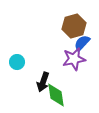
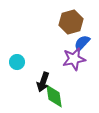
brown hexagon: moved 3 px left, 4 px up
green diamond: moved 2 px left, 1 px down
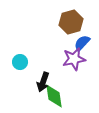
cyan circle: moved 3 px right
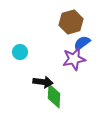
blue semicircle: rotated 12 degrees clockwise
cyan circle: moved 10 px up
black arrow: rotated 102 degrees counterclockwise
green diamond: rotated 10 degrees clockwise
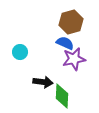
blue semicircle: moved 17 px left; rotated 60 degrees clockwise
green diamond: moved 8 px right
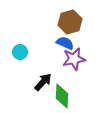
brown hexagon: moved 1 px left
black arrow: rotated 54 degrees counterclockwise
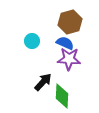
cyan circle: moved 12 px right, 11 px up
purple star: moved 5 px left; rotated 15 degrees clockwise
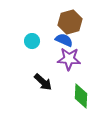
blue semicircle: moved 1 px left, 3 px up
black arrow: rotated 90 degrees clockwise
green diamond: moved 19 px right
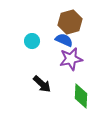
purple star: moved 2 px right; rotated 15 degrees counterclockwise
black arrow: moved 1 px left, 2 px down
